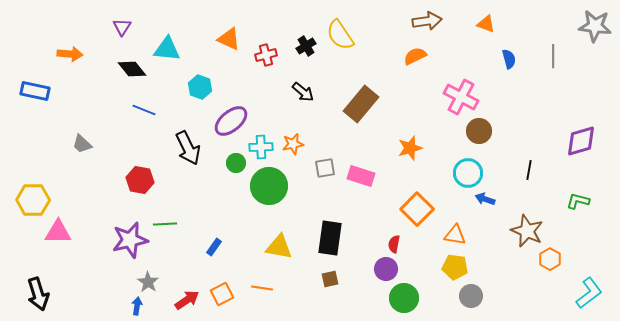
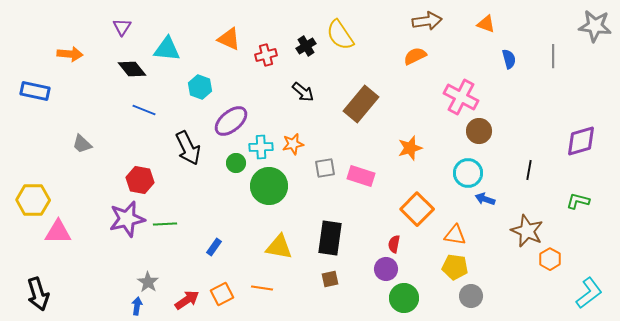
purple star at (130, 240): moved 3 px left, 21 px up
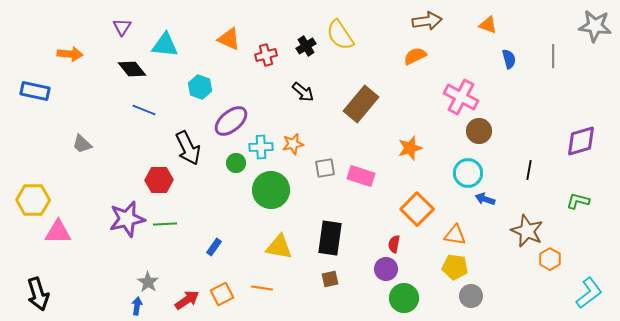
orange triangle at (486, 24): moved 2 px right, 1 px down
cyan triangle at (167, 49): moved 2 px left, 4 px up
red hexagon at (140, 180): moved 19 px right; rotated 12 degrees counterclockwise
green circle at (269, 186): moved 2 px right, 4 px down
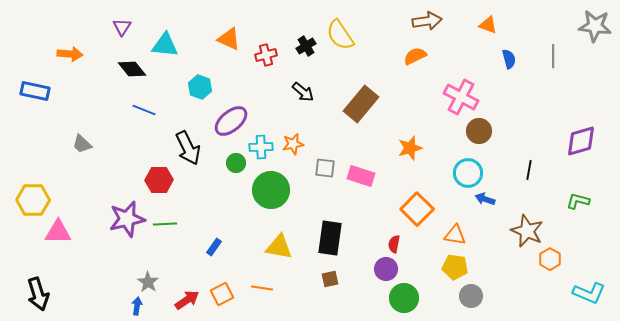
gray square at (325, 168): rotated 15 degrees clockwise
cyan L-shape at (589, 293): rotated 60 degrees clockwise
